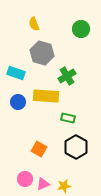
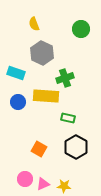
gray hexagon: rotated 10 degrees clockwise
green cross: moved 2 px left, 2 px down; rotated 12 degrees clockwise
yellow star: rotated 16 degrees clockwise
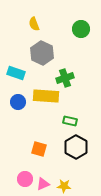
green rectangle: moved 2 px right, 3 px down
orange square: rotated 14 degrees counterclockwise
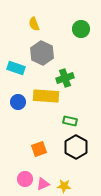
cyan rectangle: moved 5 px up
orange square: rotated 35 degrees counterclockwise
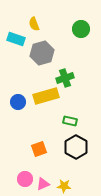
gray hexagon: rotated 20 degrees clockwise
cyan rectangle: moved 29 px up
yellow rectangle: rotated 20 degrees counterclockwise
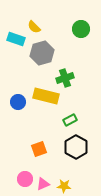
yellow semicircle: moved 3 px down; rotated 24 degrees counterclockwise
yellow rectangle: rotated 30 degrees clockwise
green rectangle: moved 1 px up; rotated 40 degrees counterclockwise
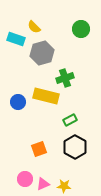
black hexagon: moved 1 px left
